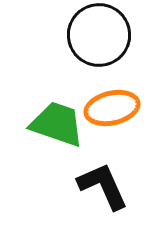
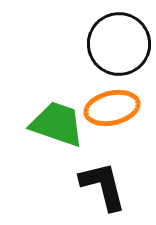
black circle: moved 20 px right, 9 px down
black L-shape: rotated 10 degrees clockwise
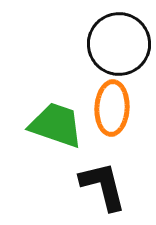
orange ellipse: rotated 74 degrees counterclockwise
green trapezoid: moved 1 px left, 1 px down
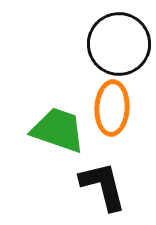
green trapezoid: moved 2 px right, 5 px down
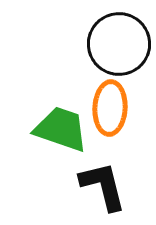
orange ellipse: moved 2 px left
green trapezoid: moved 3 px right, 1 px up
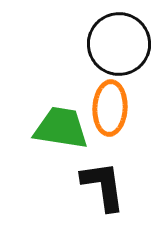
green trapezoid: moved 1 px up; rotated 10 degrees counterclockwise
black L-shape: rotated 6 degrees clockwise
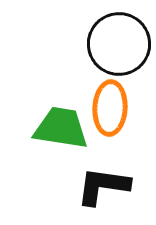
black L-shape: rotated 74 degrees counterclockwise
